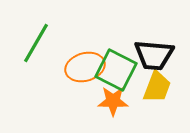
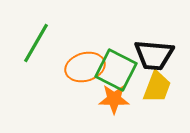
orange star: moved 1 px right, 2 px up
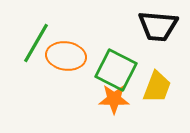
black trapezoid: moved 4 px right, 29 px up
orange ellipse: moved 19 px left, 11 px up; rotated 24 degrees clockwise
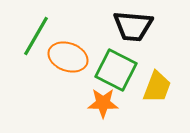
black trapezoid: moved 25 px left
green line: moved 7 px up
orange ellipse: moved 2 px right, 1 px down; rotated 12 degrees clockwise
orange star: moved 11 px left, 4 px down
